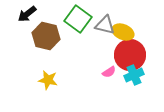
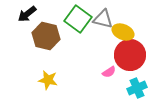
gray triangle: moved 2 px left, 6 px up
cyan cross: moved 3 px right, 13 px down
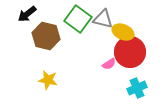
red circle: moved 3 px up
pink semicircle: moved 8 px up
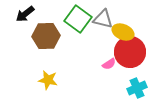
black arrow: moved 2 px left
brown hexagon: rotated 16 degrees counterclockwise
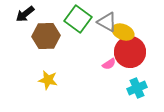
gray triangle: moved 4 px right, 3 px down; rotated 15 degrees clockwise
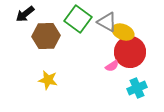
pink semicircle: moved 3 px right, 2 px down
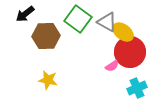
yellow ellipse: rotated 15 degrees clockwise
